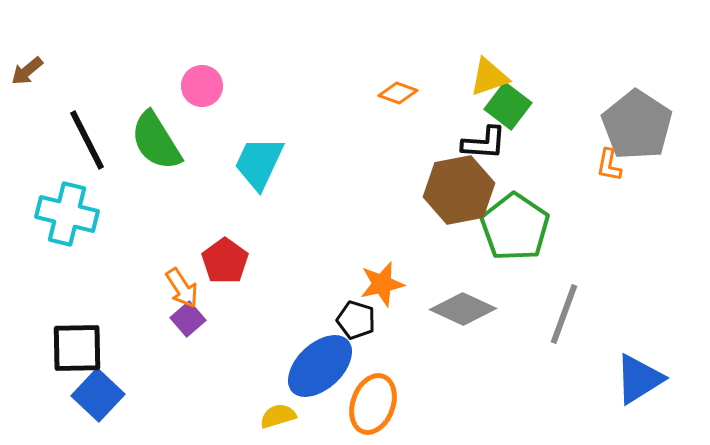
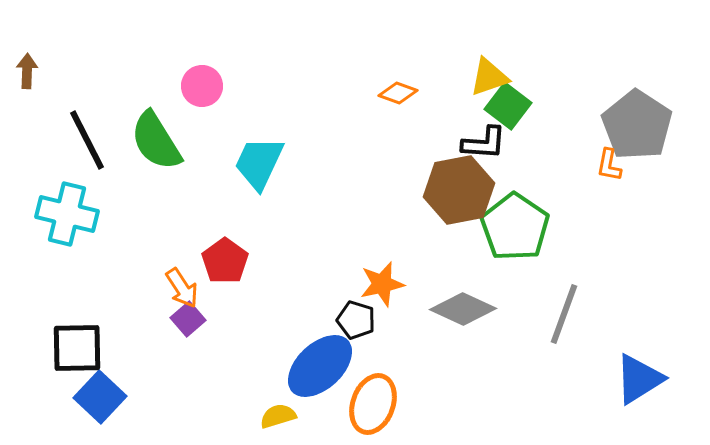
brown arrow: rotated 132 degrees clockwise
blue square: moved 2 px right, 2 px down
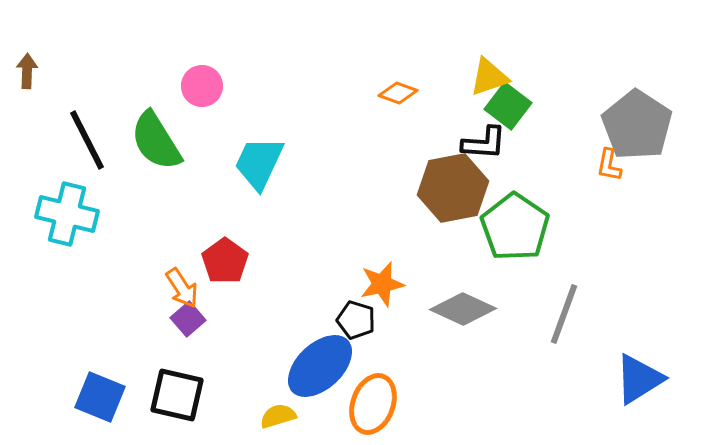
brown hexagon: moved 6 px left, 2 px up
black square: moved 100 px right, 47 px down; rotated 14 degrees clockwise
blue square: rotated 21 degrees counterclockwise
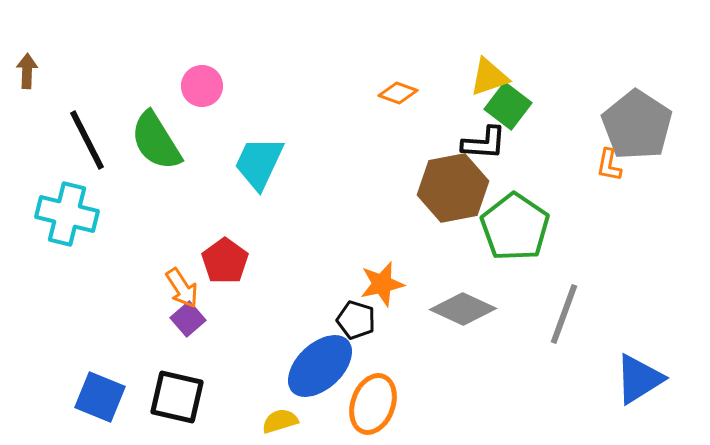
black square: moved 2 px down
yellow semicircle: moved 2 px right, 5 px down
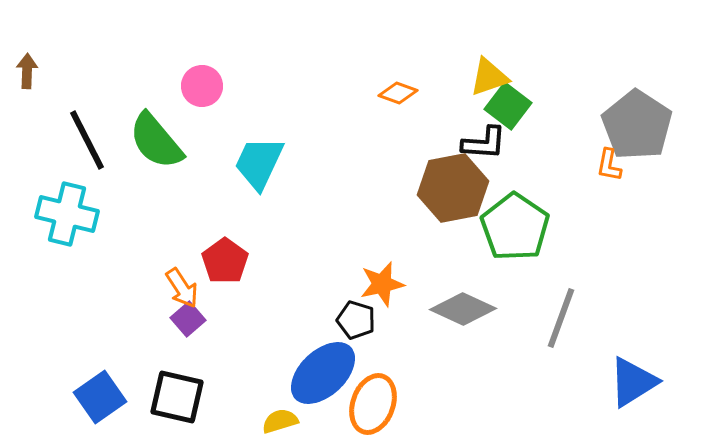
green semicircle: rotated 8 degrees counterclockwise
gray line: moved 3 px left, 4 px down
blue ellipse: moved 3 px right, 7 px down
blue triangle: moved 6 px left, 3 px down
blue square: rotated 33 degrees clockwise
